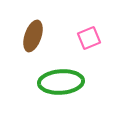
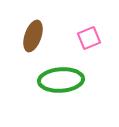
green ellipse: moved 2 px up
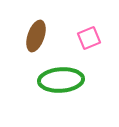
brown ellipse: moved 3 px right
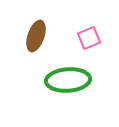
green ellipse: moved 7 px right
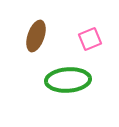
pink square: moved 1 px right, 1 px down
